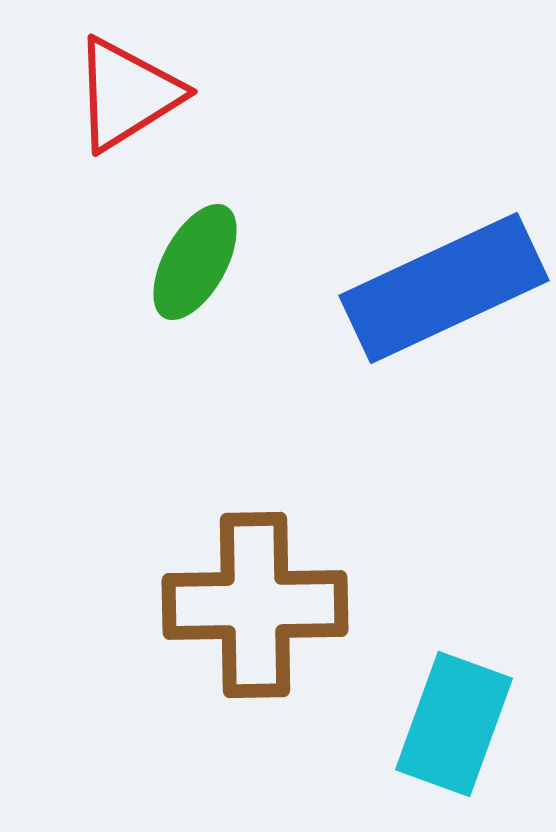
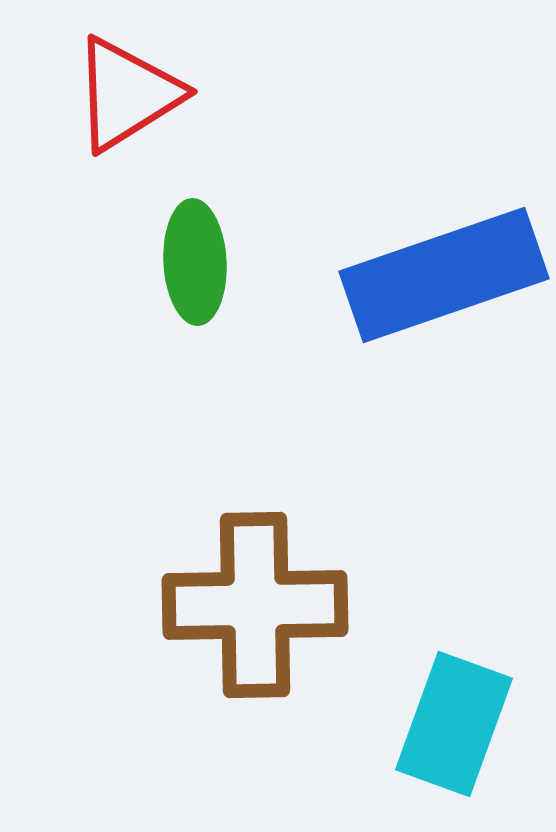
green ellipse: rotated 32 degrees counterclockwise
blue rectangle: moved 13 px up; rotated 6 degrees clockwise
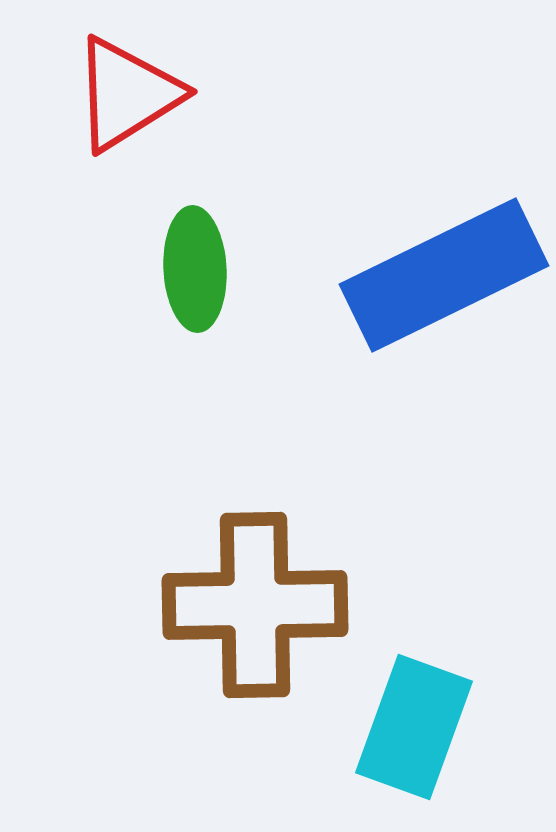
green ellipse: moved 7 px down
blue rectangle: rotated 7 degrees counterclockwise
cyan rectangle: moved 40 px left, 3 px down
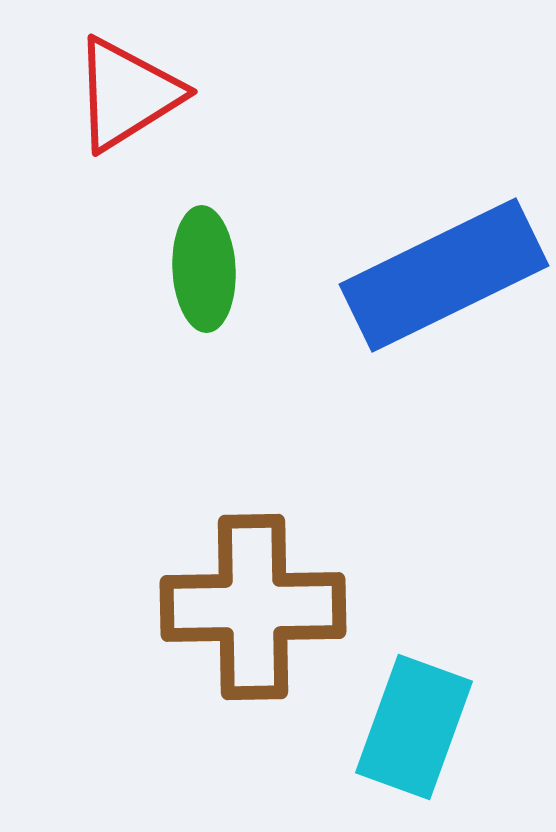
green ellipse: moved 9 px right
brown cross: moved 2 px left, 2 px down
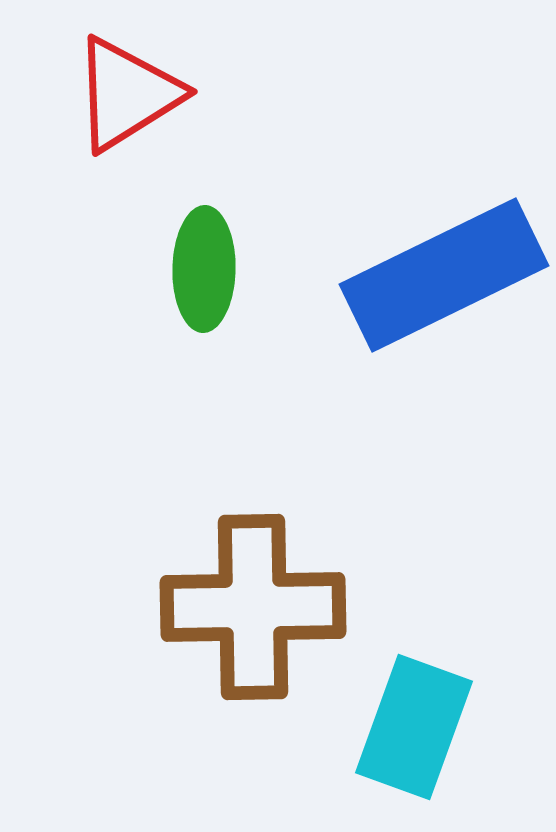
green ellipse: rotated 4 degrees clockwise
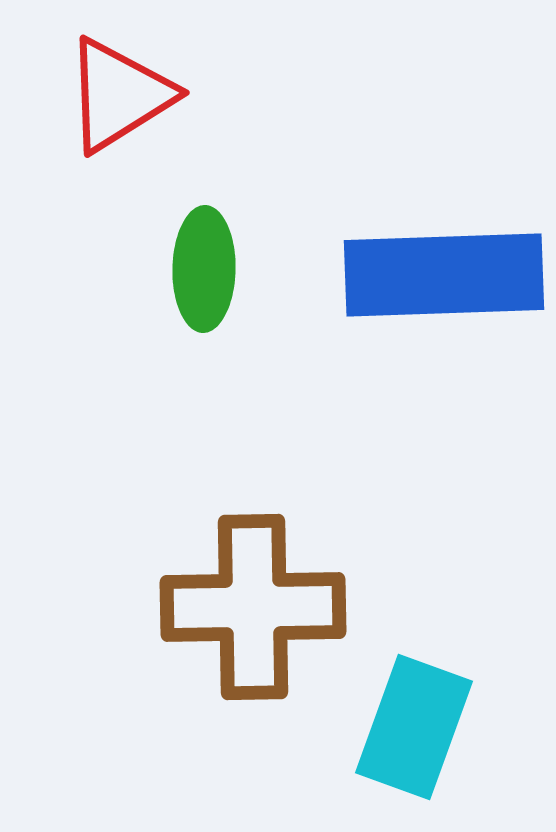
red triangle: moved 8 px left, 1 px down
blue rectangle: rotated 24 degrees clockwise
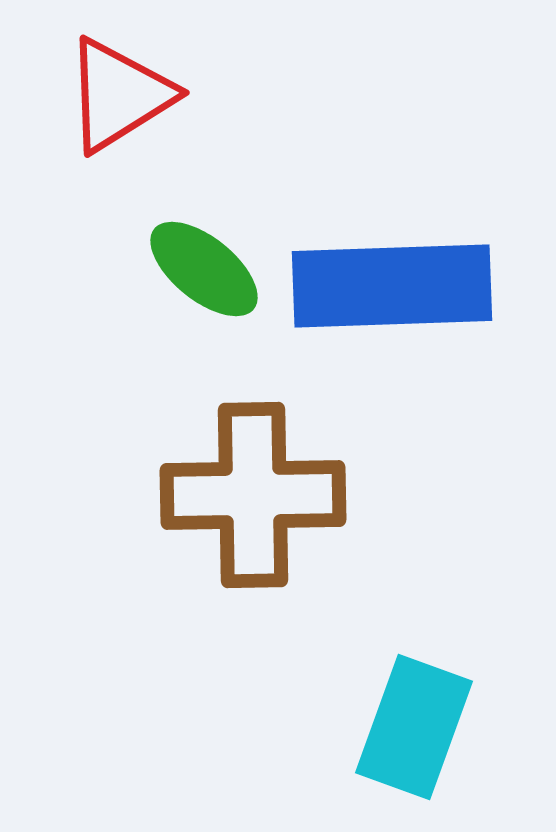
green ellipse: rotated 52 degrees counterclockwise
blue rectangle: moved 52 px left, 11 px down
brown cross: moved 112 px up
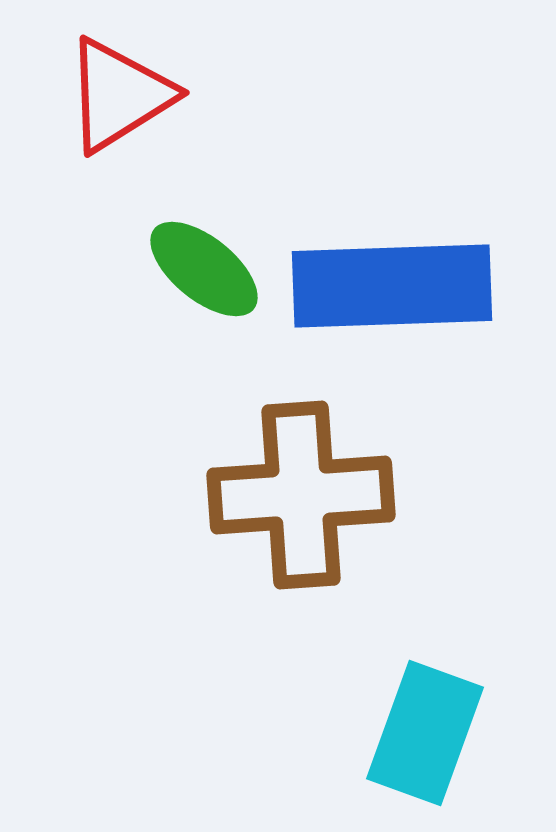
brown cross: moved 48 px right; rotated 3 degrees counterclockwise
cyan rectangle: moved 11 px right, 6 px down
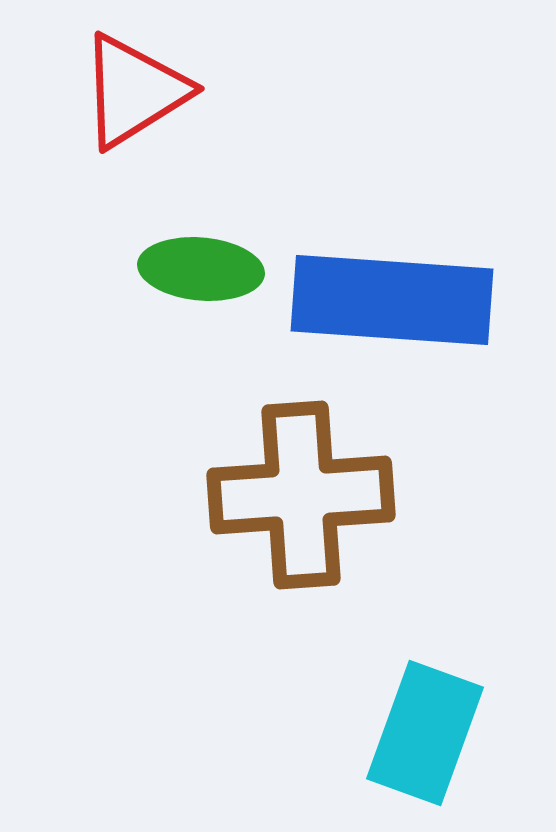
red triangle: moved 15 px right, 4 px up
green ellipse: moved 3 px left; rotated 34 degrees counterclockwise
blue rectangle: moved 14 px down; rotated 6 degrees clockwise
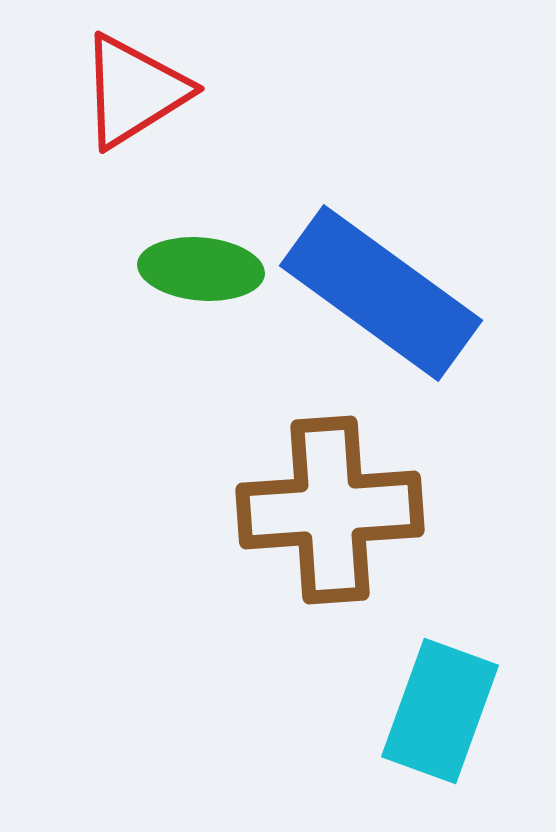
blue rectangle: moved 11 px left, 7 px up; rotated 32 degrees clockwise
brown cross: moved 29 px right, 15 px down
cyan rectangle: moved 15 px right, 22 px up
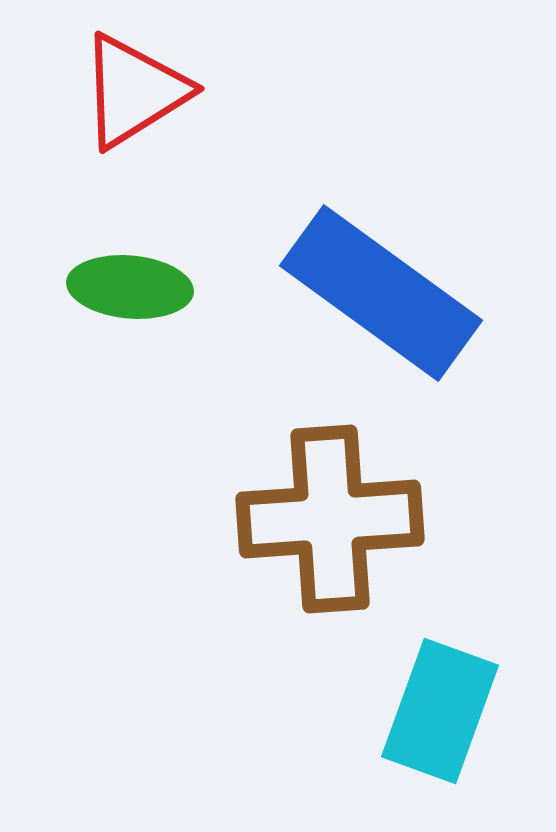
green ellipse: moved 71 px left, 18 px down
brown cross: moved 9 px down
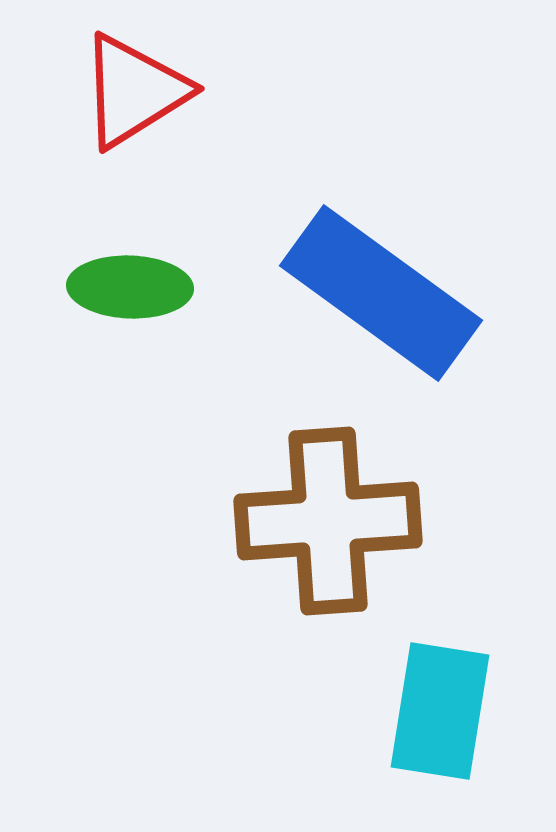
green ellipse: rotated 3 degrees counterclockwise
brown cross: moved 2 px left, 2 px down
cyan rectangle: rotated 11 degrees counterclockwise
